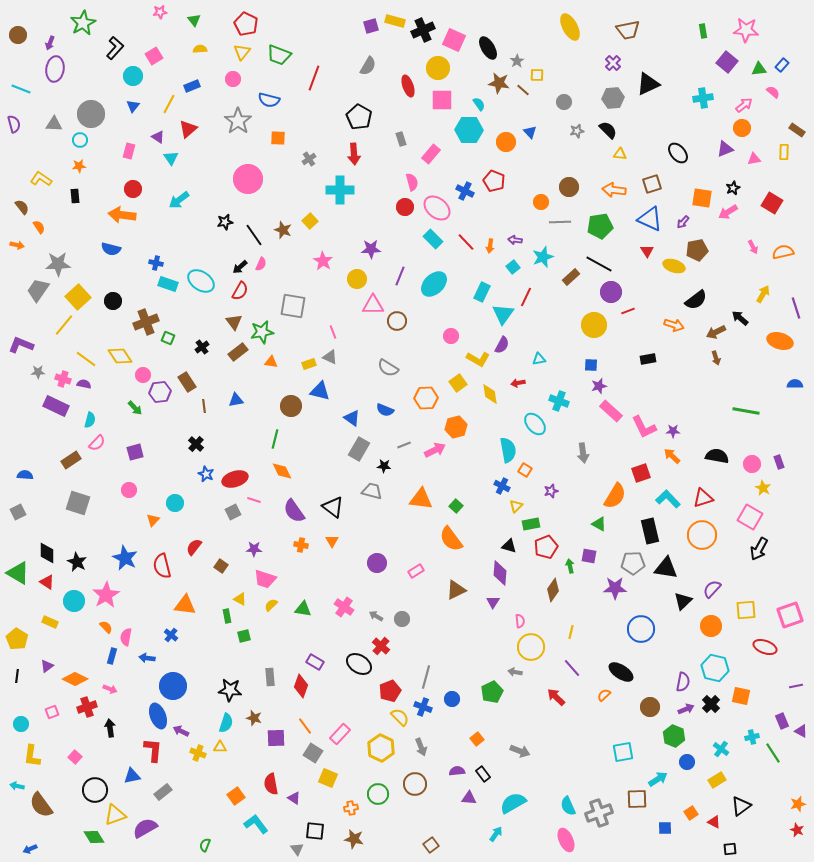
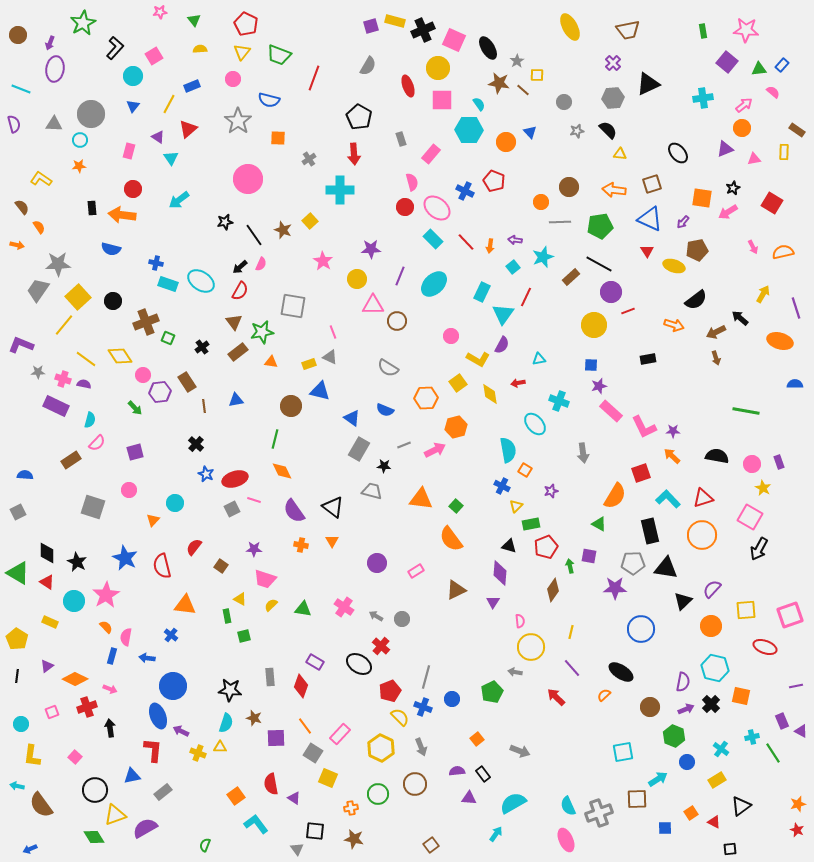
black rectangle at (75, 196): moved 17 px right, 12 px down
gray square at (78, 503): moved 15 px right, 4 px down
gray square at (233, 512): moved 1 px left, 3 px up
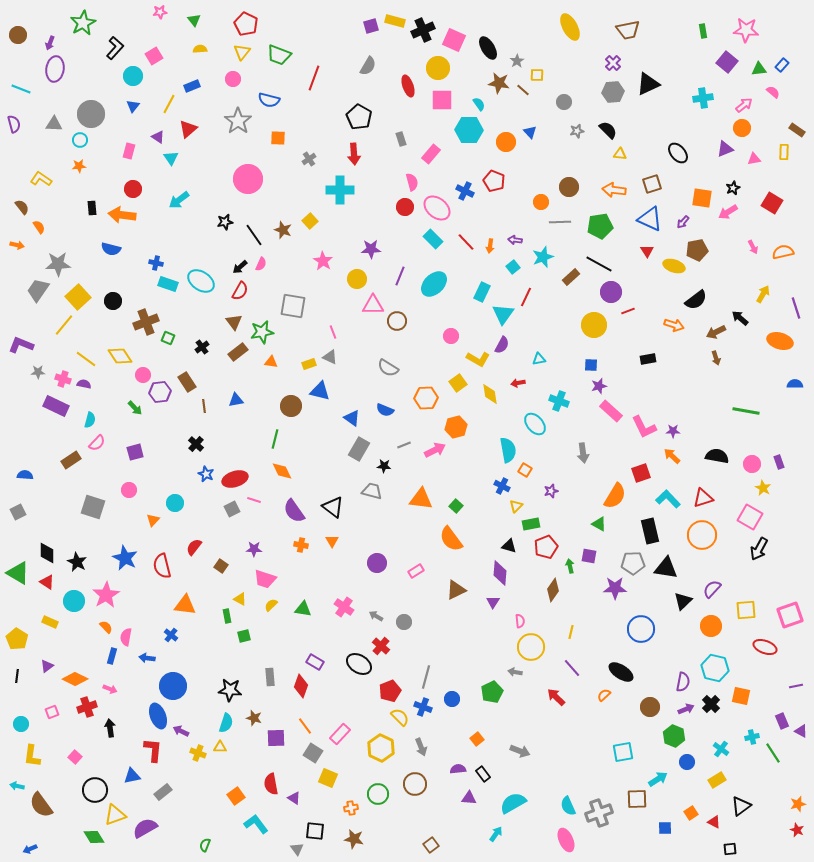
gray hexagon at (613, 98): moved 6 px up
gray circle at (402, 619): moved 2 px right, 3 px down
purple semicircle at (457, 771): moved 1 px right, 2 px up
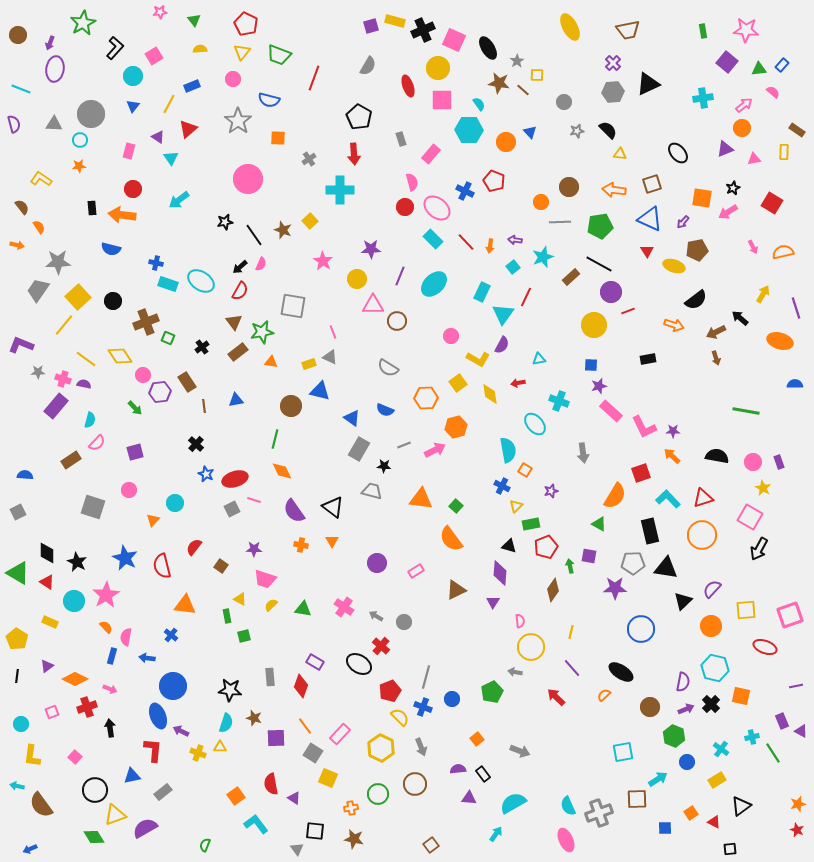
gray star at (58, 264): moved 2 px up
purple rectangle at (56, 406): rotated 75 degrees counterclockwise
pink circle at (752, 464): moved 1 px right, 2 px up
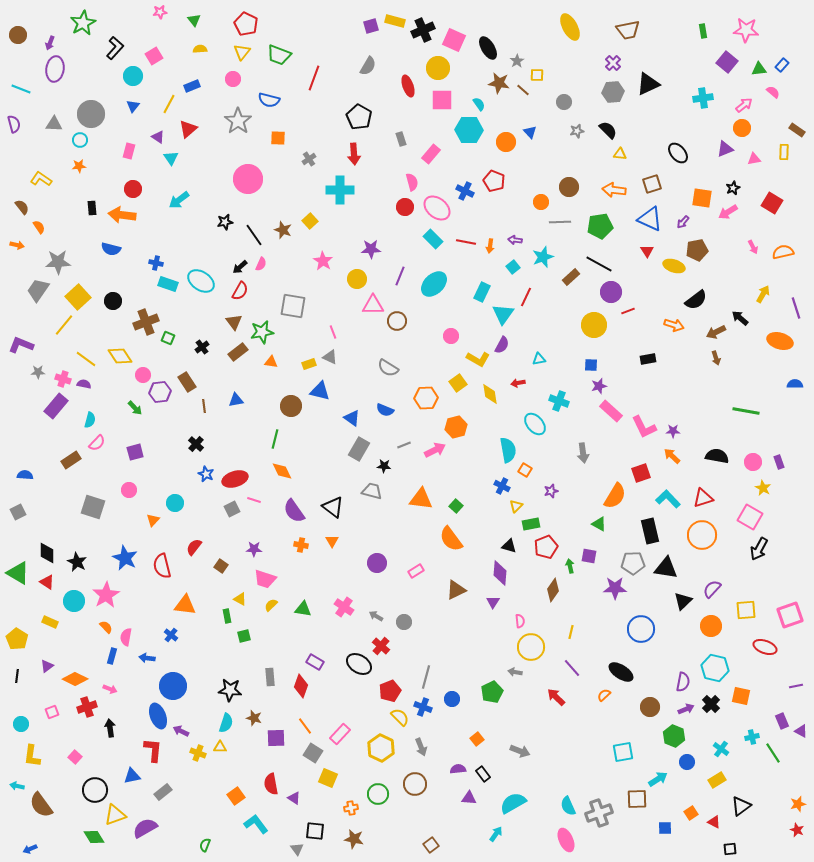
red line at (466, 242): rotated 36 degrees counterclockwise
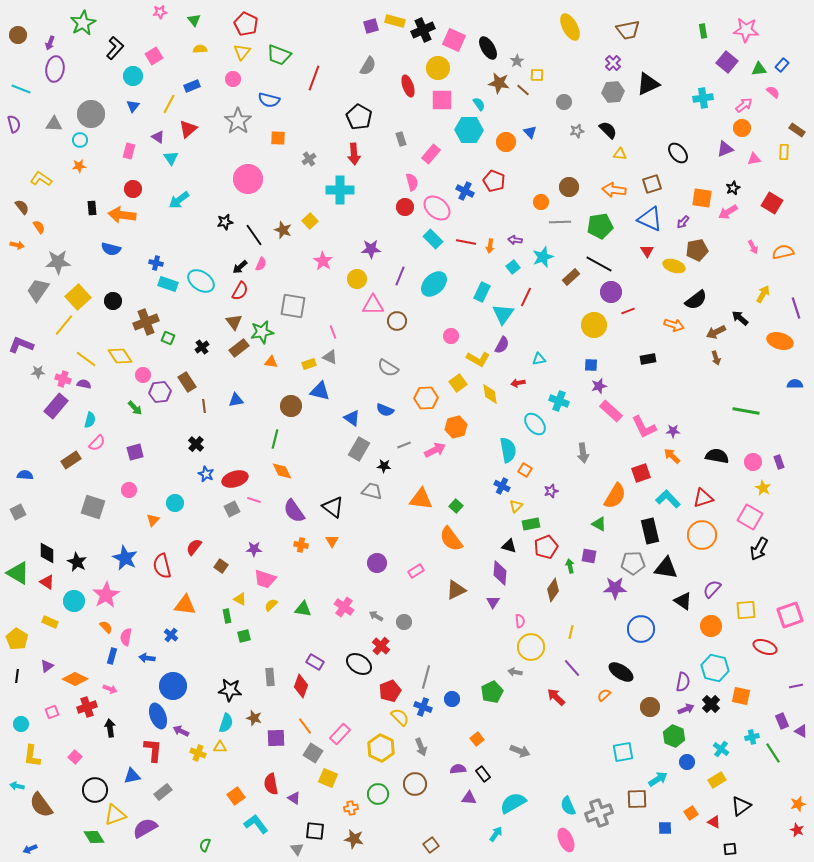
brown rectangle at (238, 352): moved 1 px right, 4 px up
black triangle at (683, 601): rotated 42 degrees counterclockwise
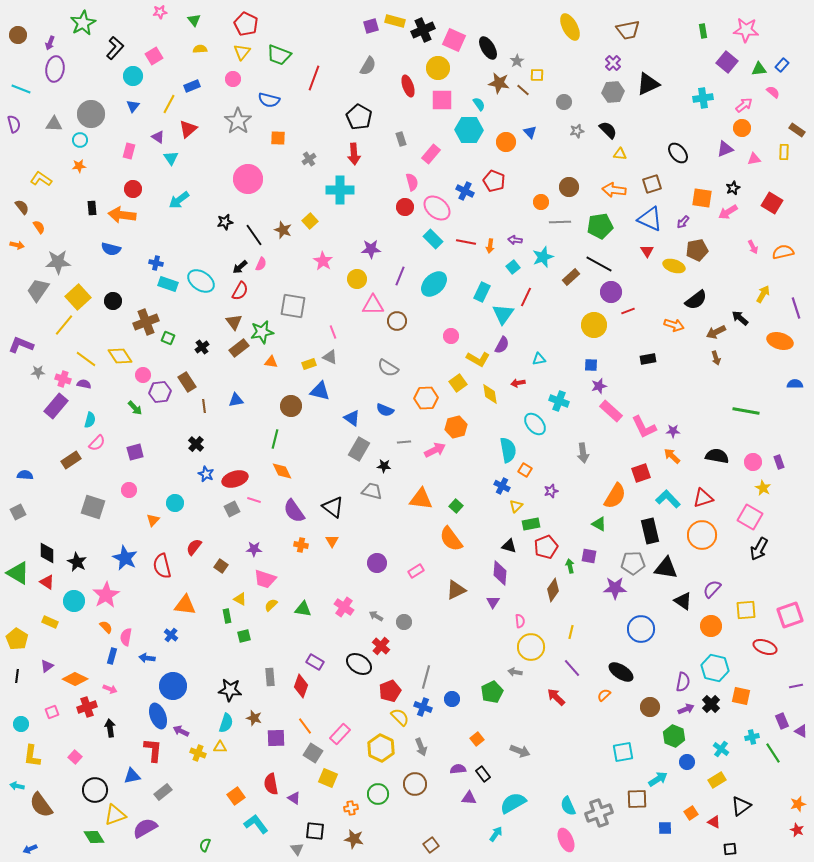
gray line at (404, 445): moved 3 px up; rotated 16 degrees clockwise
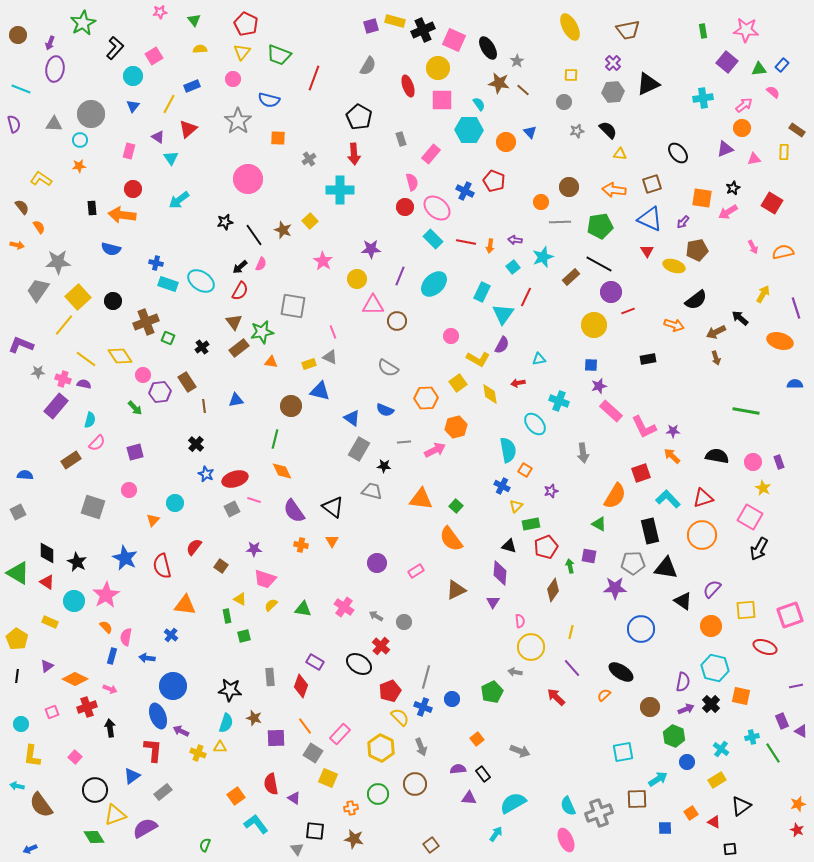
yellow square at (537, 75): moved 34 px right
blue triangle at (132, 776): rotated 24 degrees counterclockwise
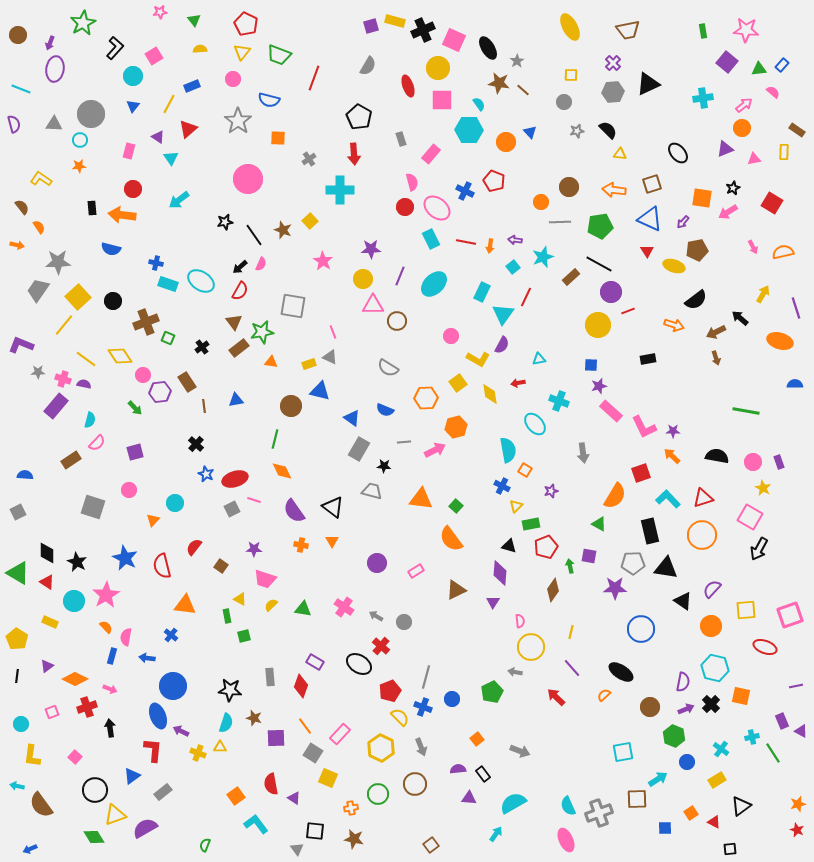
cyan rectangle at (433, 239): moved 2 px left; rotated 18 degrees clockwise
yellow circle at (357, 279): moved 6 px right
yellow circle at (594, 325): moved 4 px right
